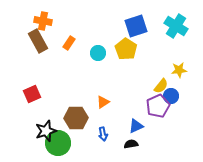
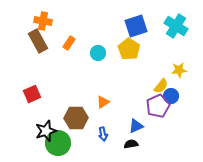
yellow pentagon: moved 3 px right
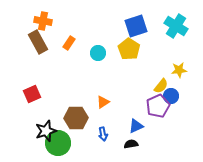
brown rectangle: moved 1 px down
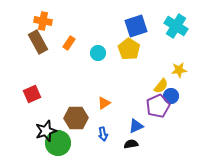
orange triangle: moved 1 px right, 1 px down
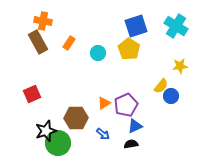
yellow star: moved 1 px right, 4 px up
purple pentagon: moved 32 px left, 1 px up
blue triangle: moved 1 px left
blue arrow: rotated 40 degrees counterclockwise
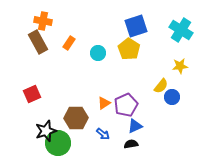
cyan cross: moved 5 px right, 4 px down
blue circle: moved 1 px right, 1 px down
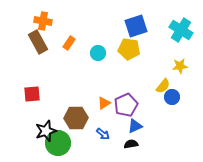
yellow pentagon: rotated 25 degrees counterclockwise
yellow semicircle: moved 2 px right
red square: rotated 18 degrees clockwise
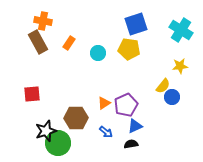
blue square: moved 2 px up
blue arrow: moved 3 px right, 2 px up
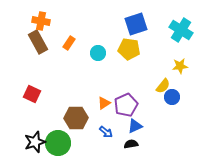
orange cross: moved 2 px left
red square: rotated 30 degrees clockwise
black star: moved 11 px left, 11 px down
